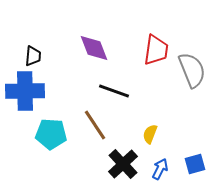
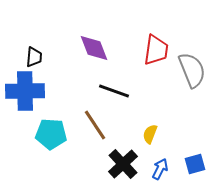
black trapezoid: moved 1 px right, 1 px down
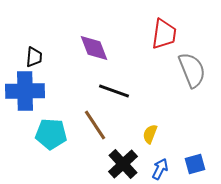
red trapezoid: moved 8 px right, 16 px up
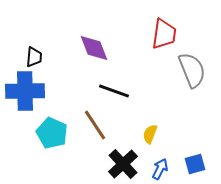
cyan pentagon: moved 1 px right, 1 px up; rotated 20 degrees clockwise
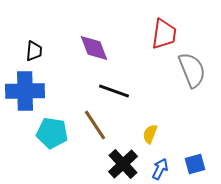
black trapezoid: moved 6 px up
cyan pentagon: rotated 16 degrees counterclockwise
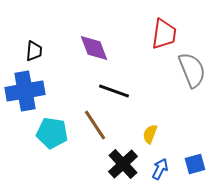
blue cross: rotated 9 degrees counterclockwise
